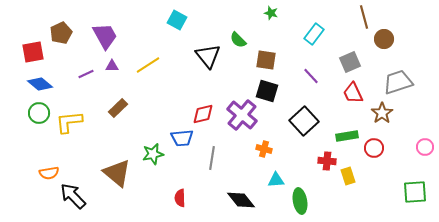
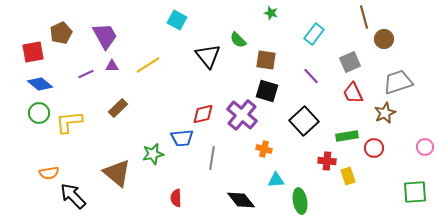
brown star at (382, 113): moved 3 px right; rotated 10 degrees clockwise
red semicircle at (180, 198): moved 4 px left
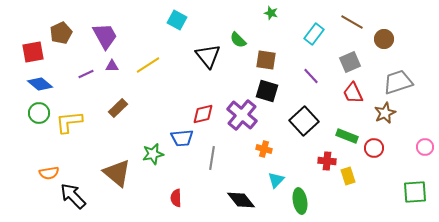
brown line at (364, 17): moved 12 px left, 5 px down; rotated 45 degrees counterclockwise
green rectangle at (347, 136): rotated 30 degrees clockwise
cyan triangle at (276, 180): rotated 42 degrees counterclockwise
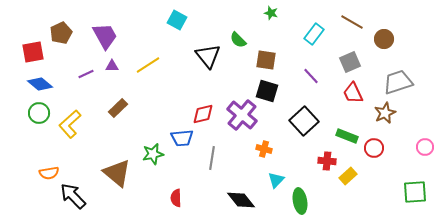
yellow L-shape at (69, 122): moved 1 px right, 2 px down; rotated 36 degrees counterclockwise
yellow rectangle at (348, 176): rotated 66 degrees clockwise
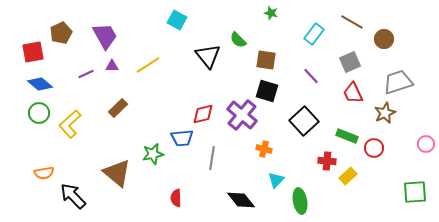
pink circle at (425, 147): moved 1 px right, 3 px up
orange semicircle at (49, 173): moved 5 px left
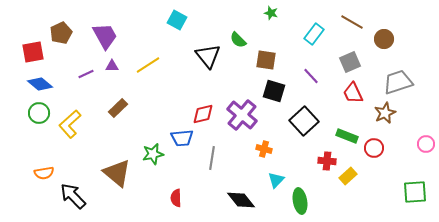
black square at (267, 91): moved 7 px right
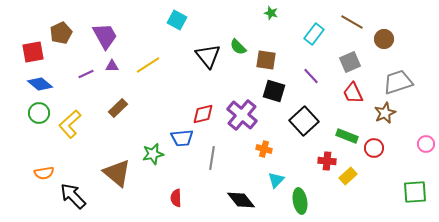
green semicircle at (238, 40): moved 7 px down
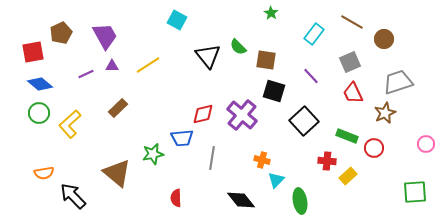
green star at (271, 13): rotated 16 degrees clockwise
orange cross at (264, 149): moved 2 px left, 11 px down
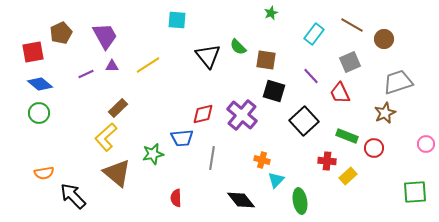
green star at (271, 13): rotated 16 degrees clockwise
cyan square at (177, 20): rotated 24 degrees counterclockwise
brown line at (352, 22): moved 3 px down
red trapezoid at (353, 93): moved 13 px left
yellow L-shape at (70, 124): moved 36 px right, 13 px down
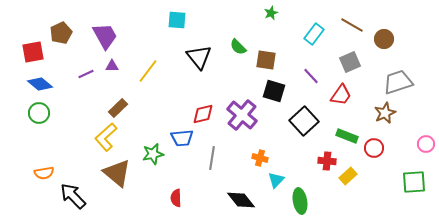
black triangle at (208, 56): moved 9 px left, 1 px down
yellow line at (148, 65): moved 6 px down; rotated 20 degrees counterclockwise
red trapezoid at (340, 93): moved 1 px right, 2 px down; rotated 120 degrees counterclockwise
orange cross at (262, 160): moved 2 px left, 2 px up
green square at (415, 192): moved 1 px left, 10 px up
